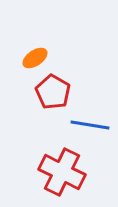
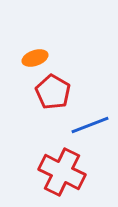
orange ellipse: rotated 15 degrees clockwise
blue line: rotated 30 degrees counterclockwise
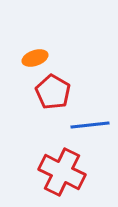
blue line: rotated 15 degrees clockwise
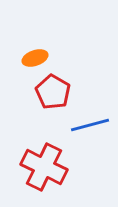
blue line: rotated 9 degrees counterclockwise
red cross: moved 18 px left, 5 px up
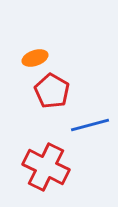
red pentagon: moved 1 px left, 1 px up
red cross: moved 2 px right
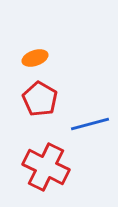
red pentagon: moved 12 px left, 8 px down
blue line: moved 1 px up
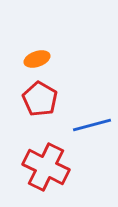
orange ellipse: moved 2 px right, 1 px down
blue line: moved 2 px right, 1 px down
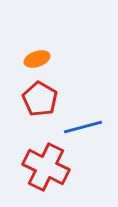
blue line: moved 9 px left, 2 px down
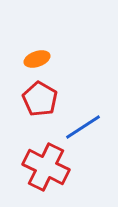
blue line: rotated 18 degrees counterclockwise
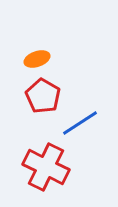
red pentagon: moved 3 px right, 3 px up
blue line: moved 3 px left, 4 px up
